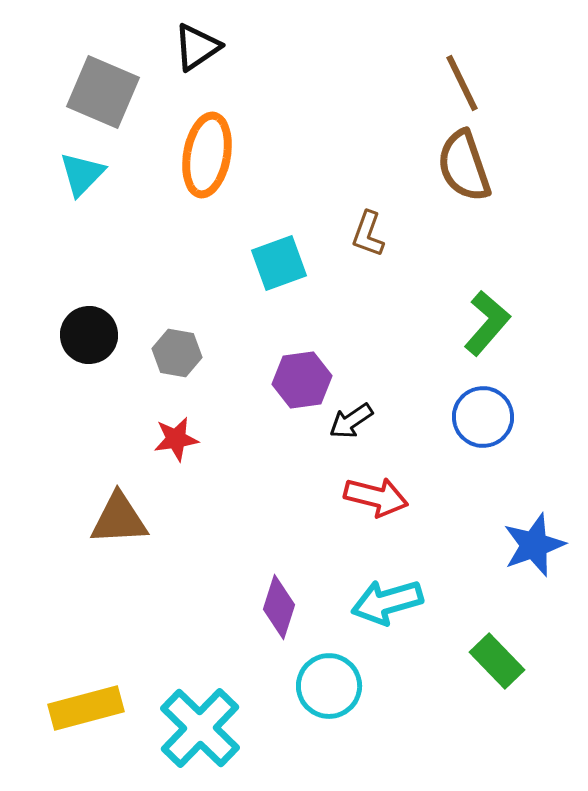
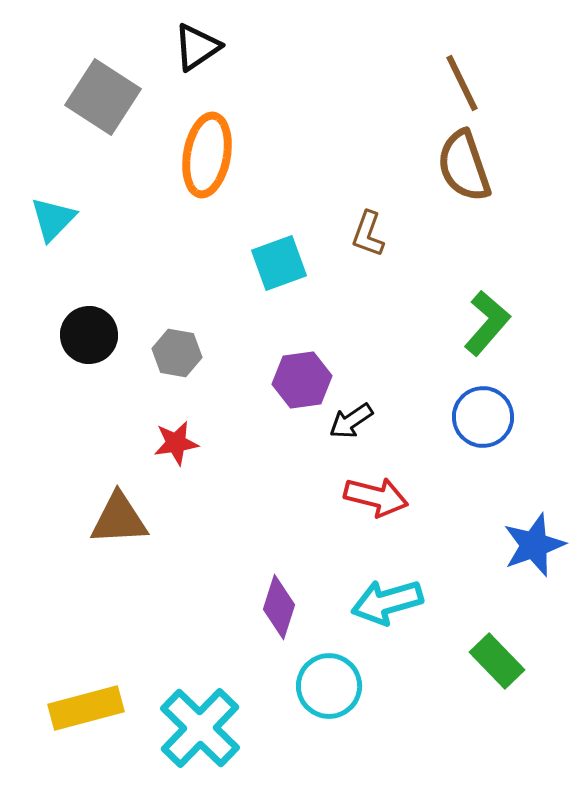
gray square: moved 5 px down; rotated 10 degrees clockwise
cyan triangle: moved 29 px left, 45 px down
red star: moved 4 px down
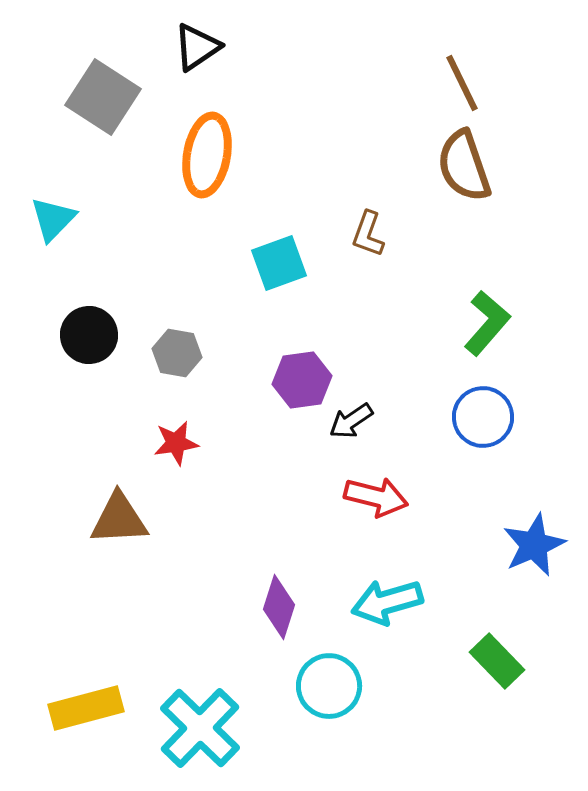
blue star: rotated 4 degrees counterclockwise
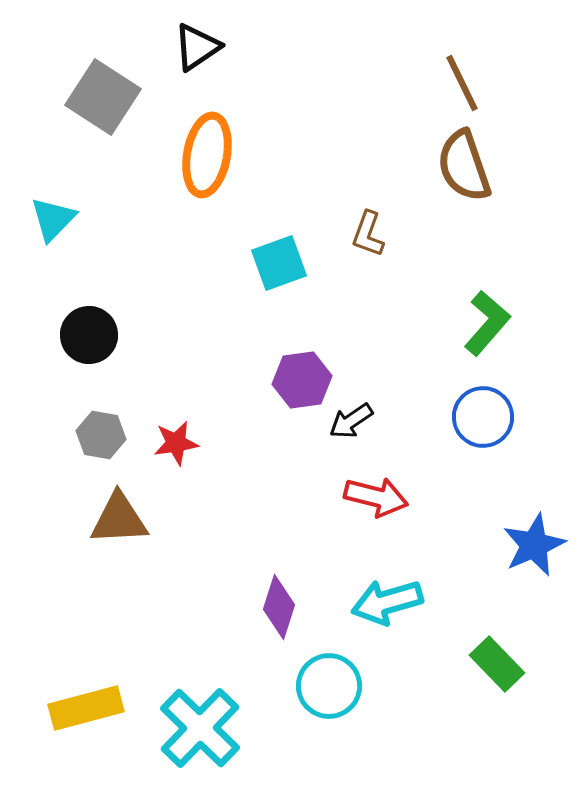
gray hexagon: moved 76 px left, 82 px down
green rectangle: moved 3 px down
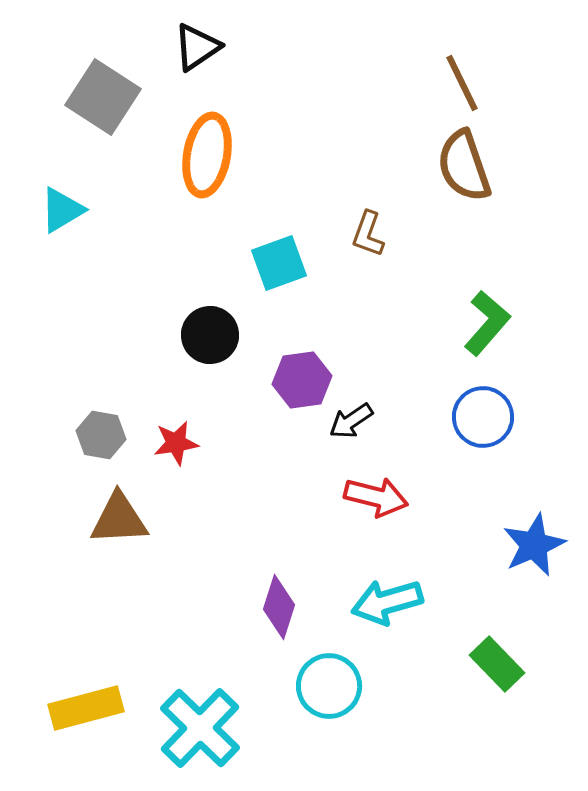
cyan triangle: moved 9 px right, 9 px up; rotated 15 degrees clockwise
black circle: moved 121 px right
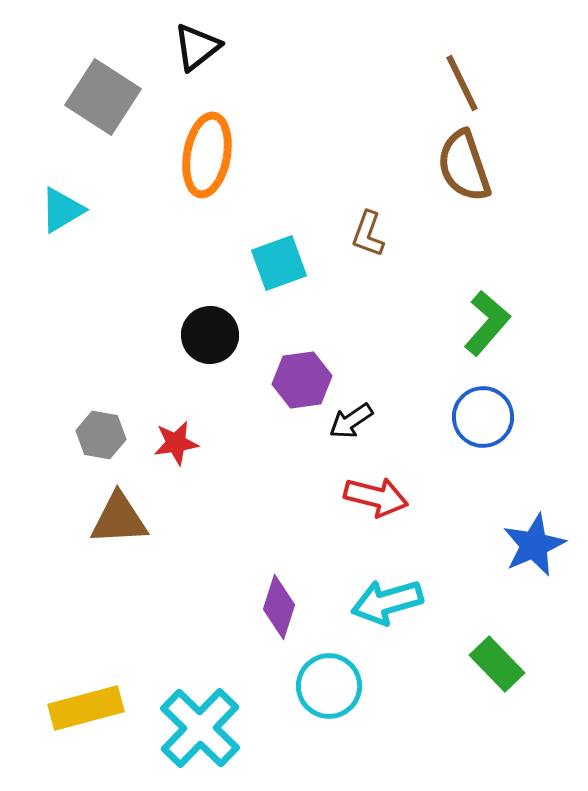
black triangle: rotated 4 degrees counterclockwise
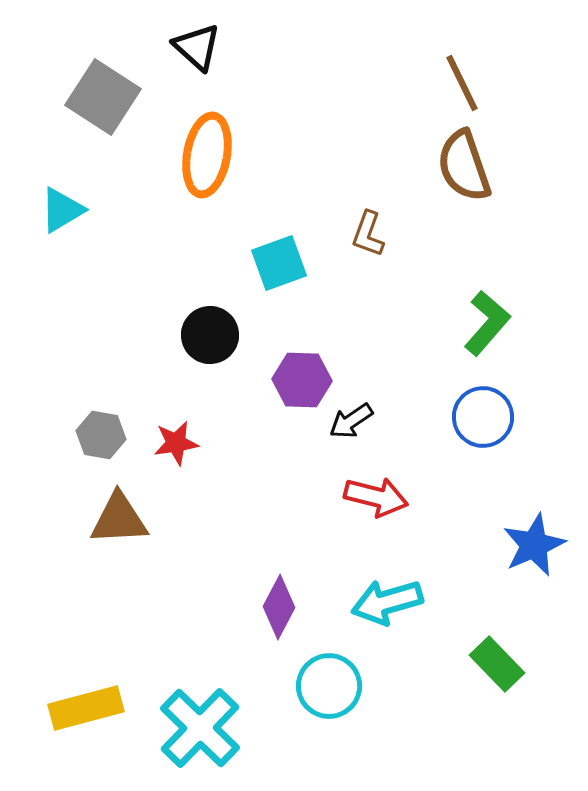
black triangle: rotated 40 degrees counterclockwise
purple hexagon: rotated 10 degrees clockwise
purple diamond: rotated 10 degrees clockwise
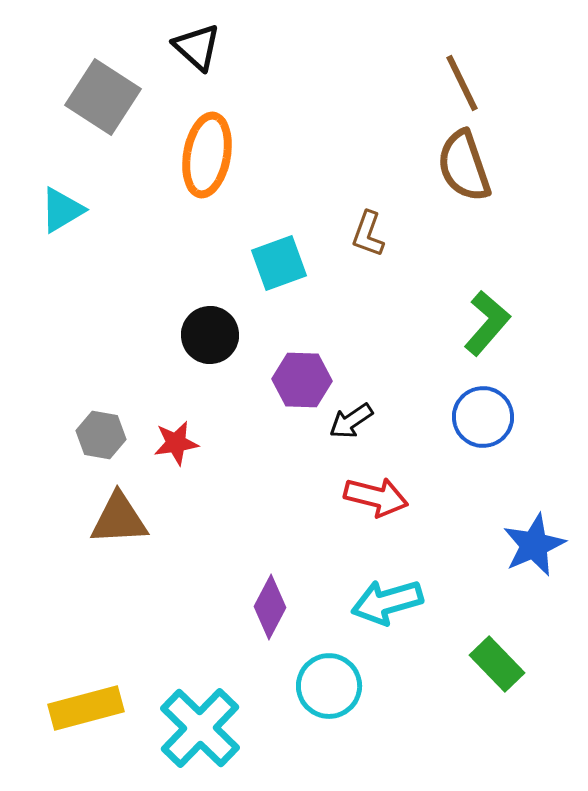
purple diamond: moved 9 px left
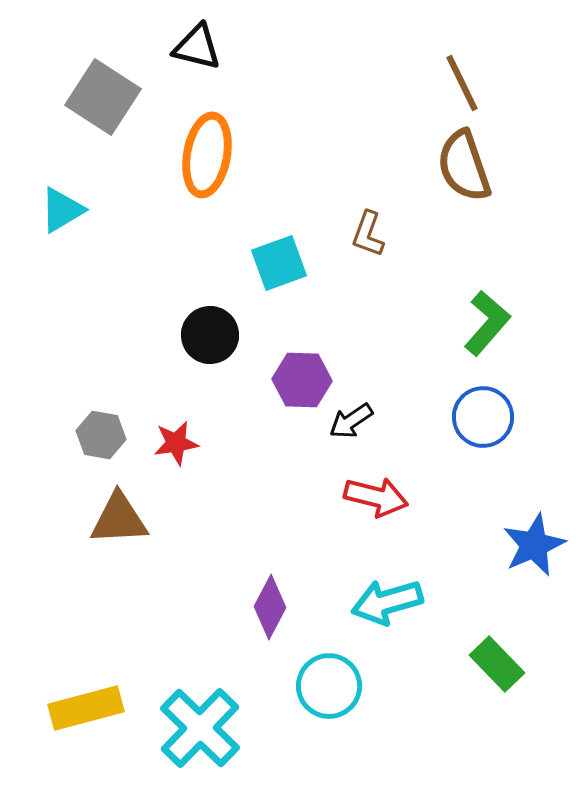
black triangle: rotated 28 degrees counterclockwise
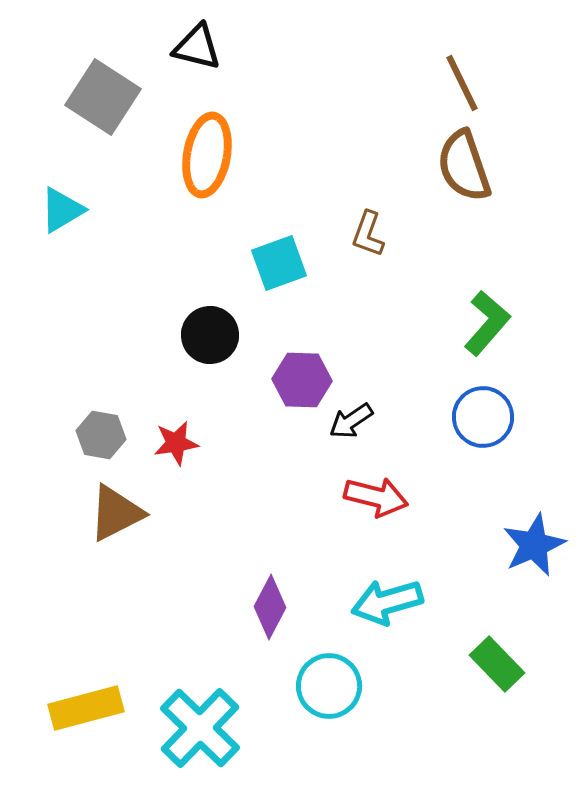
brown triangle: moved 3 px left, 6 px up; rotated 24 degrees counterclockwise
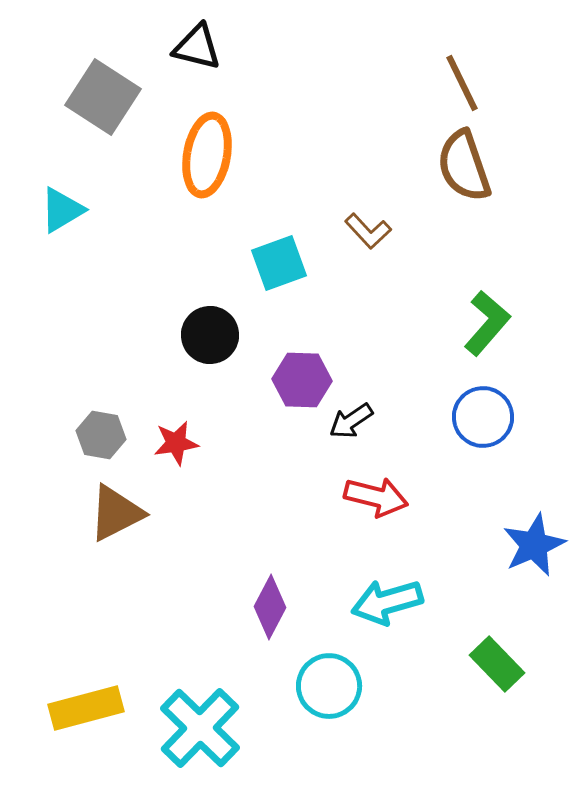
brown L-shape: moved 3 px up; rotated 63 degrees counterclockwise
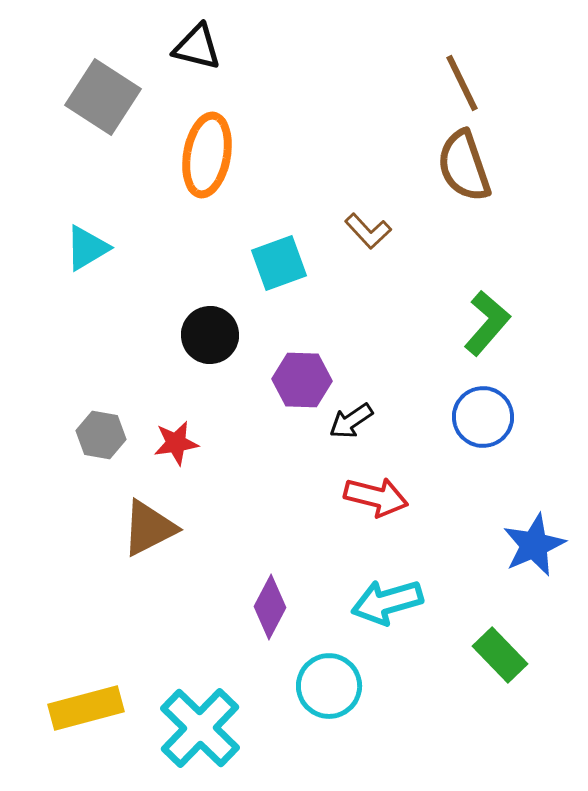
cyan triangle: moved 25 px right, 38 px down
brown triangle: moved 33 px right, 15 px down
green rectangle: moved 3 px right, 9 px up
